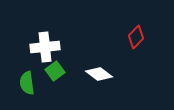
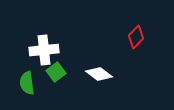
white cross: moved 1 px left, 3 px down
green square: moved 1 px right, 1 px down
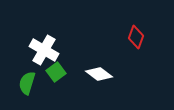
red diamond: rotated 25 degrees counterclockwise
white cross: rotated 36 degrees clockwise
green semicircle: rotated 25 degrees clockwise
